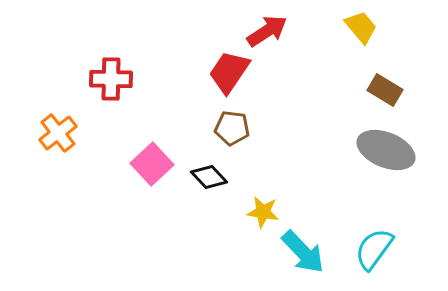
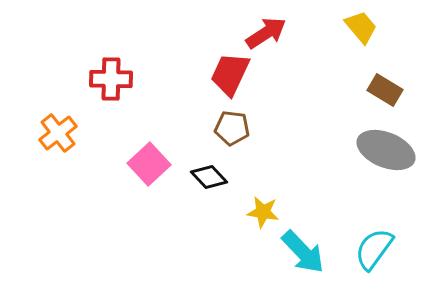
red arrow: moved 1 px left, 2 px down
red trapezoid: moved 1 px right, 2 px down; rotated 9 degrees counterclockwise
pink square: moved 3 px left
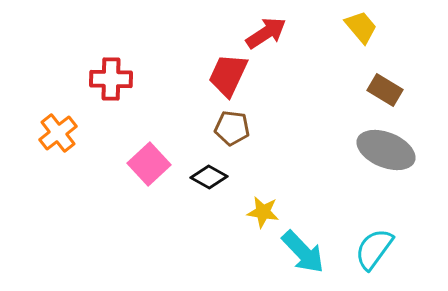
red trapezoid: moved 2 px left, 1 px down
black diamond: rotated 18 degrees counterclockwise
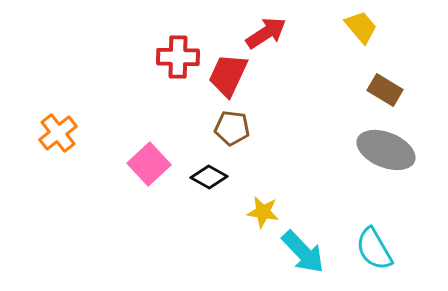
red cross: moved 67 px right, 22 px up
cyan semicircle: rotated 66 degrees counterclockwise
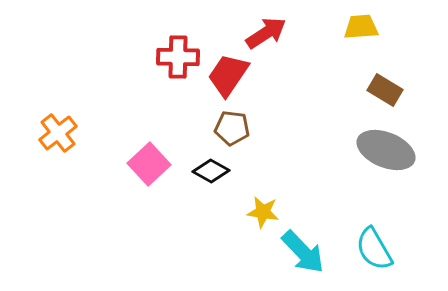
yellow trapezoid: rotated 54 degrees counterclockwise
red trapezoid: rotated 9 degrees clockwise
black diamond: moved 2 px right, 6 px up
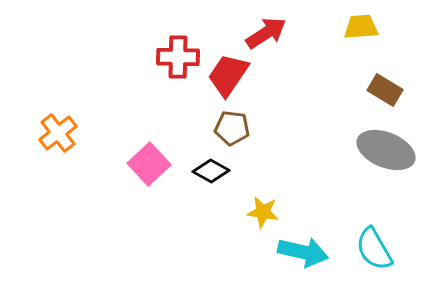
cyan arrow: rotated 33 degrees counterclockwise
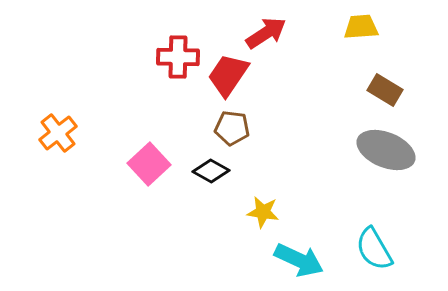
cyan arrow: moved 4 px left, 8 px down; rotated 12 degrees clockwise
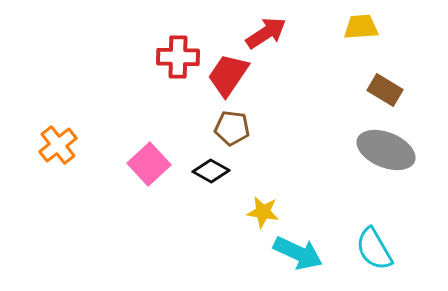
orange cross: moved 12 px down
cyan arrow: moved 1 px left, 7 px up
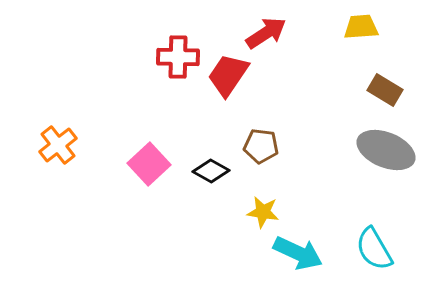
brown pentagon: moved 29 px right, 18 px down
